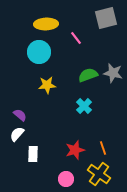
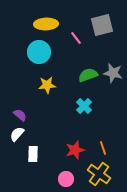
gray square: moved 4 px left, 7 px down
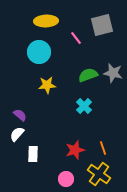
yellow ellipse: moved 3 px up
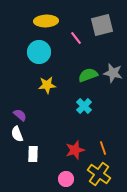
white semicircle: rotated 63 degrees counterclockwise
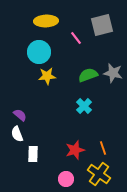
yellow star: moved 9 px up
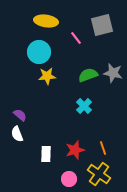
yellow ellipse: rotated 10 degrees clockwise
white rectangle: moved 13 px right
pink circle: moved 3 px right
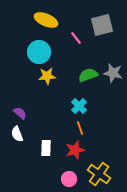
yellow ellipse: moved 1 px up; rotated 15 degrees clockwise
cyan cross: moved 5 px left
purple semicircle: moved 2 px up
orange line: moved 23 px left, 20 px up
white rectangle: moved 6 px up
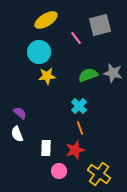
yellow ellipse: rotated 55 degrees counterclockwise
gray square: moved 2 px left
pink circle: moved 10 px left, 8 px up
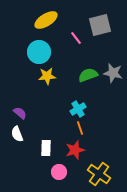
cyan cross: moved 1 px left, 3 px down; rotated 14 degrees clockwise
pink circle: moved 1 px down
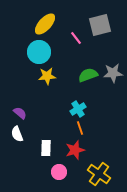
yellow ellipse: moved 1 px left, 4 px down; rotated 15 degrees counterclockwise
gray star: rotated 18 degrees counterclockwise
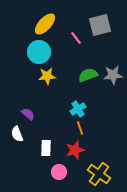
gray star: moved 2 px down
purple semicircle: moved 8 px right, 1 px down
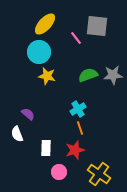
gray square: moved 3 px left, 1 px down; rotated 20 degrees clockwise
yellow star: rotated 18 degrees clockwise
